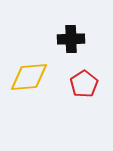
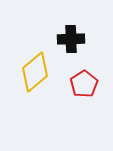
yellow diamond: moved 6 px right, 5 px up; rotated 36 degrees counterclockwise
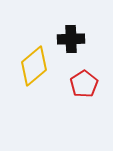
yellow diamond: moved 1 px left, 6 px up
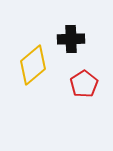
yellow diamond: moved 1 px left, 1 px up
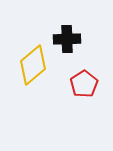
black cross: moved 4 px left
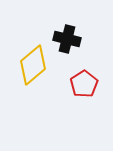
black cross: rotated 16 degrees clockwise
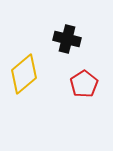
yellow diamond: moved 9 px left, 9 px down
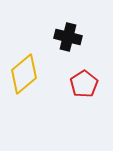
black cross: moved 1 px right, 2 px up
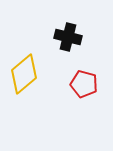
red pentagon: rotated 24 degrees counterclockwise
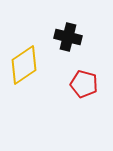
yellow diamond: moved 9 px up; rotated 6 degrees clockwise
